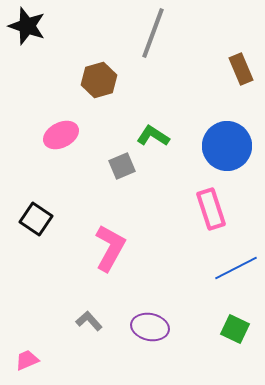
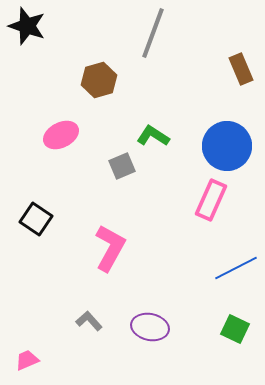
pink rectangle: moved 9 px up; rotated 42 degrees clockwise
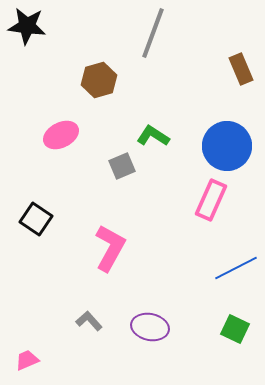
black star: rotated 12 degrees counterclockwise
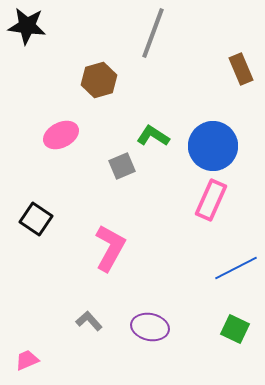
blue circle: moved 14 px left
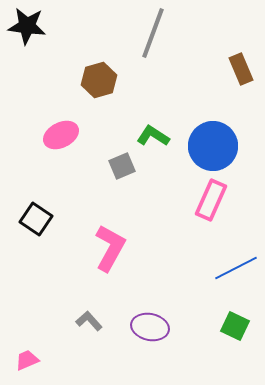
green square: moved 3 px up
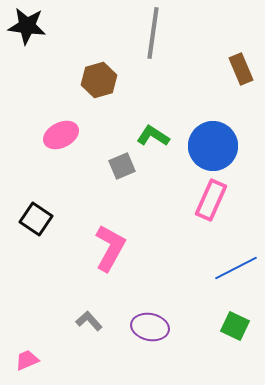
gray line: rotated 12 degrees counterclockwise
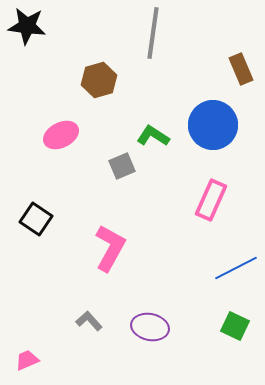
blue circle: moved 21 px up
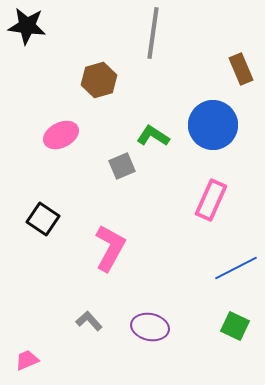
black square: moved 7 px right
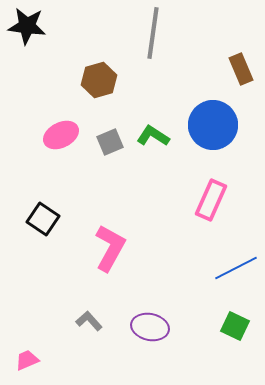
gray square: moved 12 px left, 24 px up
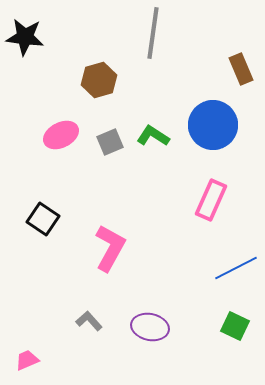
black star: moved 2 px left, 11 px down
